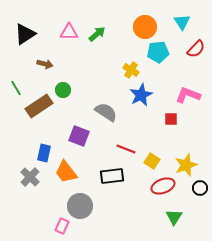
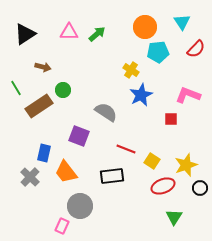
brown arrow: moved 2 px left, 3 px down
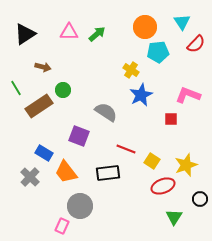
red semicircle: moved 5 px up
blue rectangle: rotated 72 degrees counterclockwise
black rectangle: moved 4 px left, 3 px up
black circle: moved 11 px down
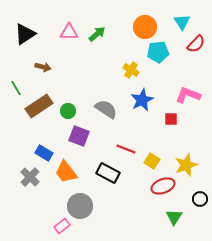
green circle: moved 5 px right, 21 px down
blue star: moved 1 px right, 5 px down
gray semicircle: moved 3 px up
black rectangle: rotated 35 degrees clockwise
pink rectangle: rotated 28 degrees clockwise
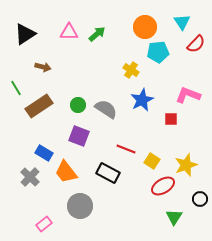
green circle: moved 10 px right, 6 px up
red ellipse: rotated 10 degrees counterclockwise
pink rectangle: moved 18 px left, 2 px up
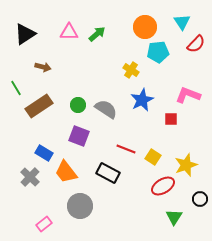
yellow square: moved 1 px right, 4 px up
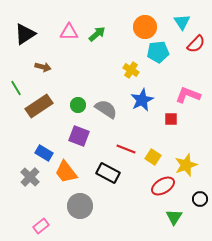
pink rectangle: moved 3 px left, 2 px down
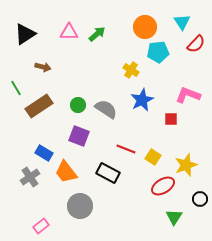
gray cross: rotated 12 degrees clockwise
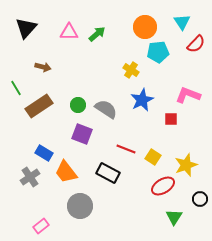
black triangle: moved 1 px right, 6 px up; rotated 15 degrees counterclockwise
purple square: moved 3 px right, 2 px up
